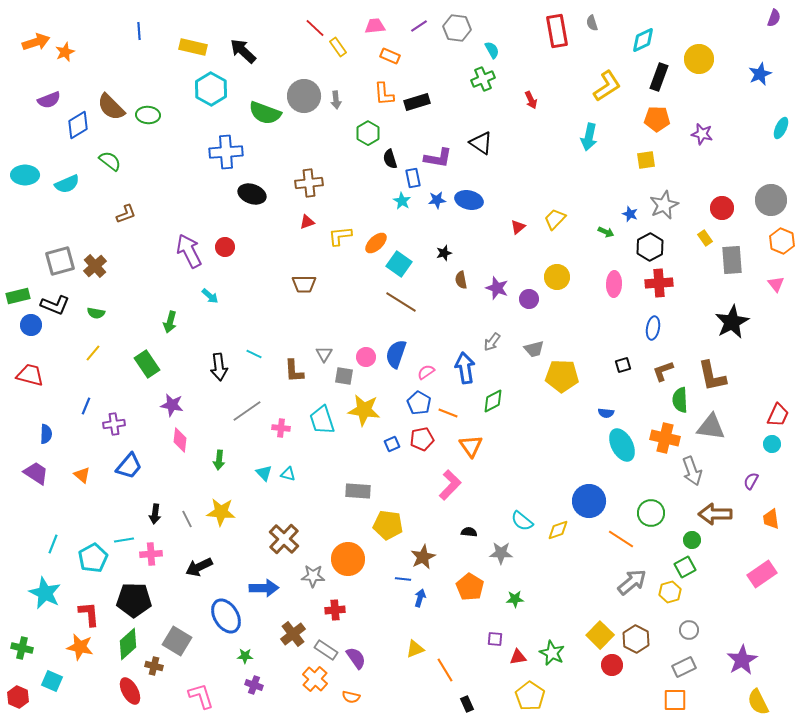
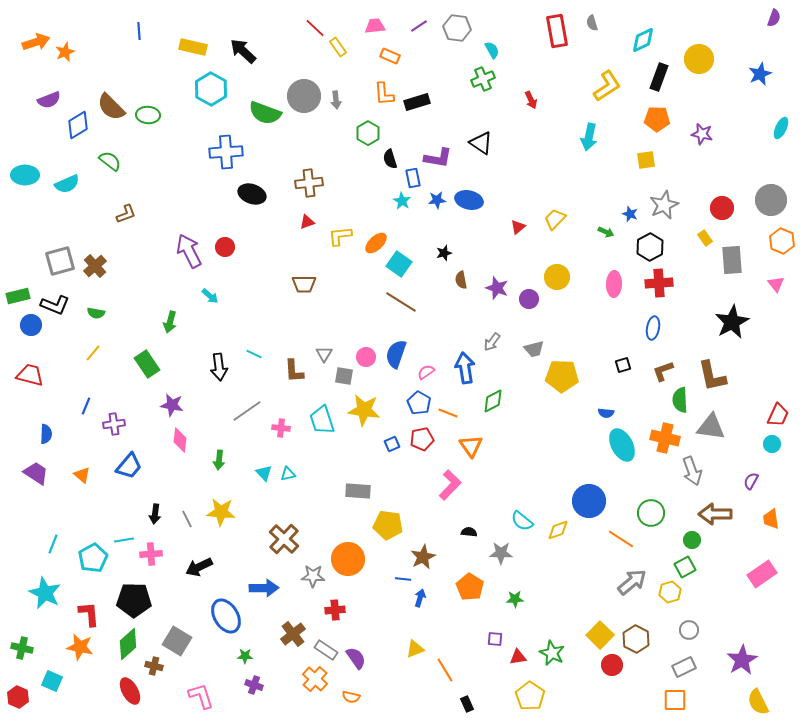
cyan triangle at (288, 474): rotated 28 degrees counterclockwise
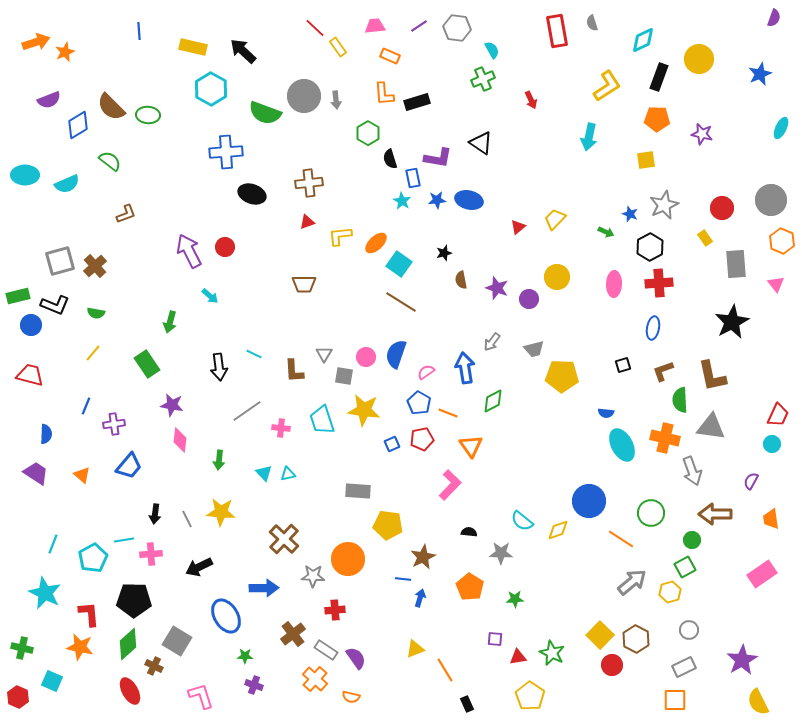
gray rectangle at (732, 260): moved 4 px right, 4 px down
brown cross at (154, 666): rotated 12 degrees clockwise
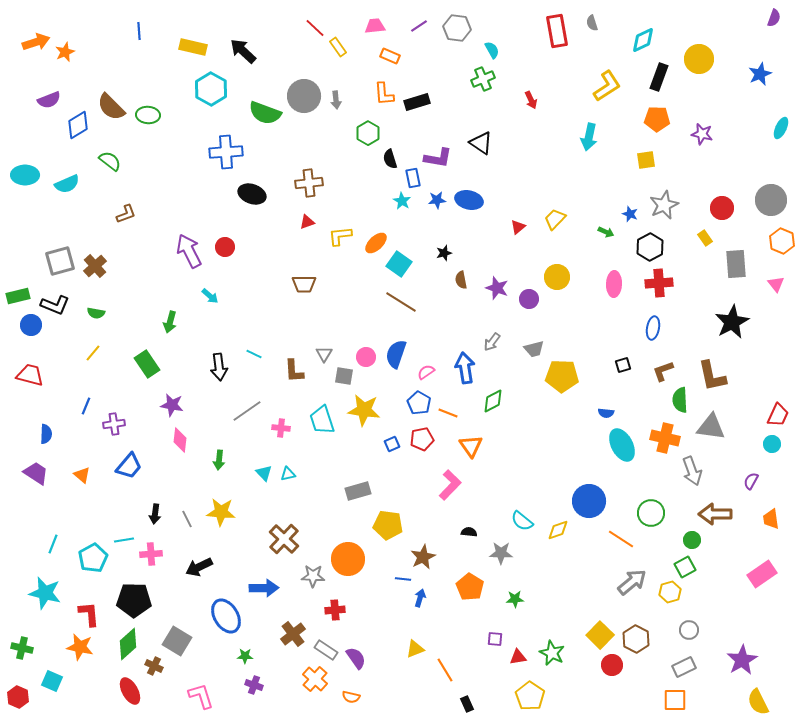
gray rectangle at (358, 491): rotated 20 degrees counterclockwise
cyan star at (45, 593): rotated 12 degrees counterclockwise
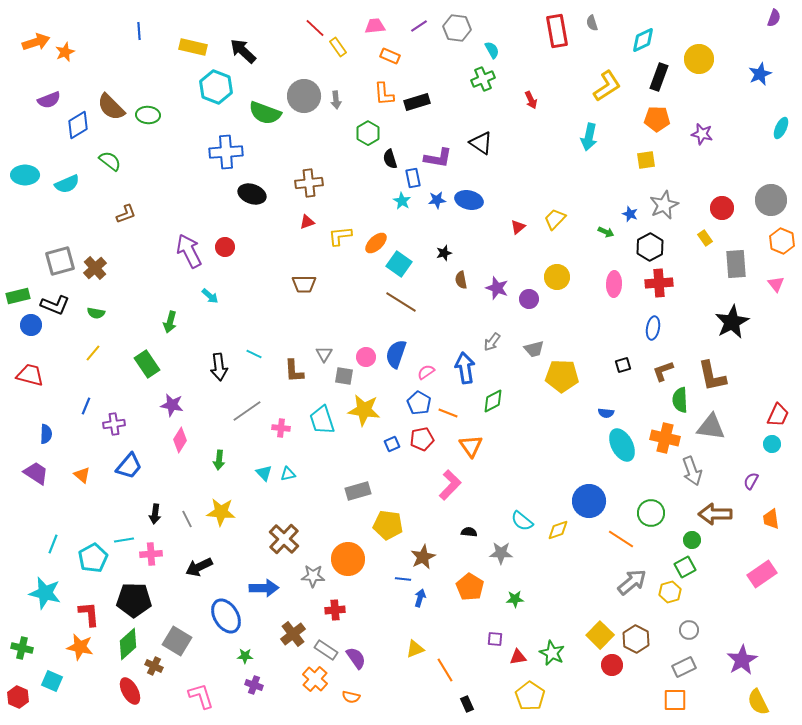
cyan hexagon at (211, 89): moved 5 px right, 2 px up; rotated 8 degrees counterclockwise
brown cross at (95, 266): moved 2 px down
pink diamond at (180, 440): rotated 25 degrees clockwise
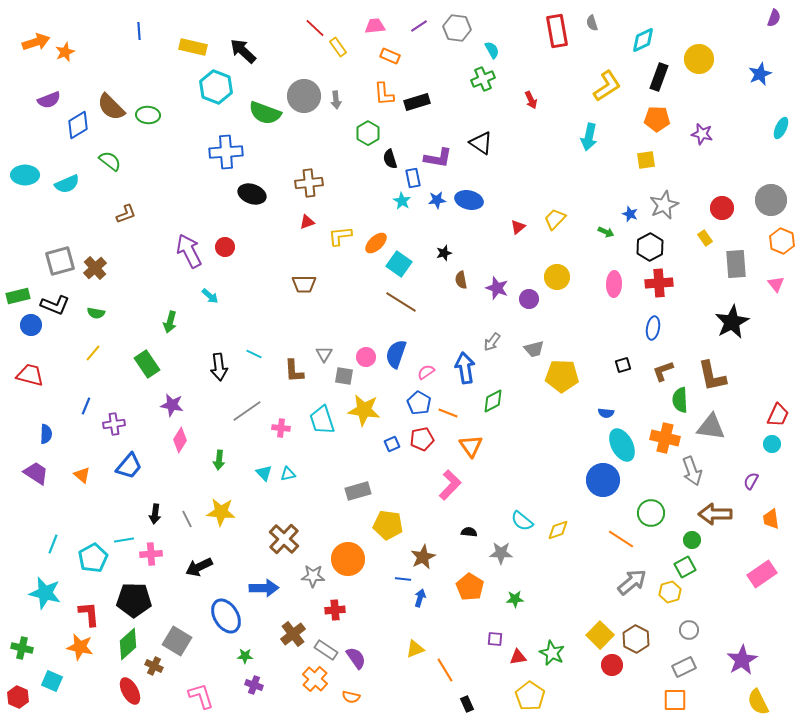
blue circle at (589, 501): moved 14 px right, 21 px up
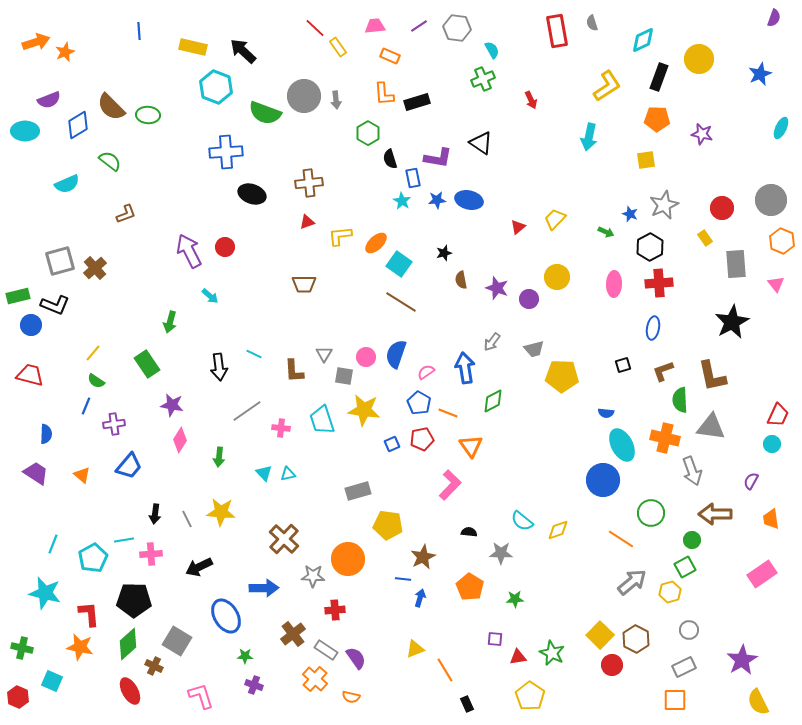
cyan ellipse at (25, 175): moved 44 px up
green semicircle at (96, 313): moved 68 px down; rotated 24 degrees clockwise
green arrow at (219, 460): moved 3 px up
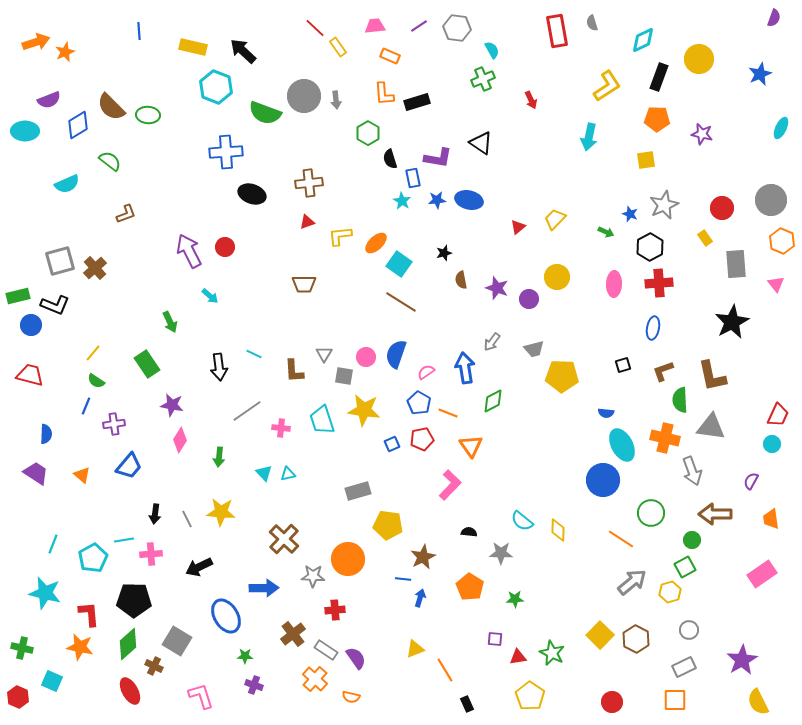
green arrow at (170, 322): rotated 40 degrees counterclockwise
yellow diamond at (558, 530): rotated 70 degrees counterclockwise
red circle at (612, 665): moved 37 px down
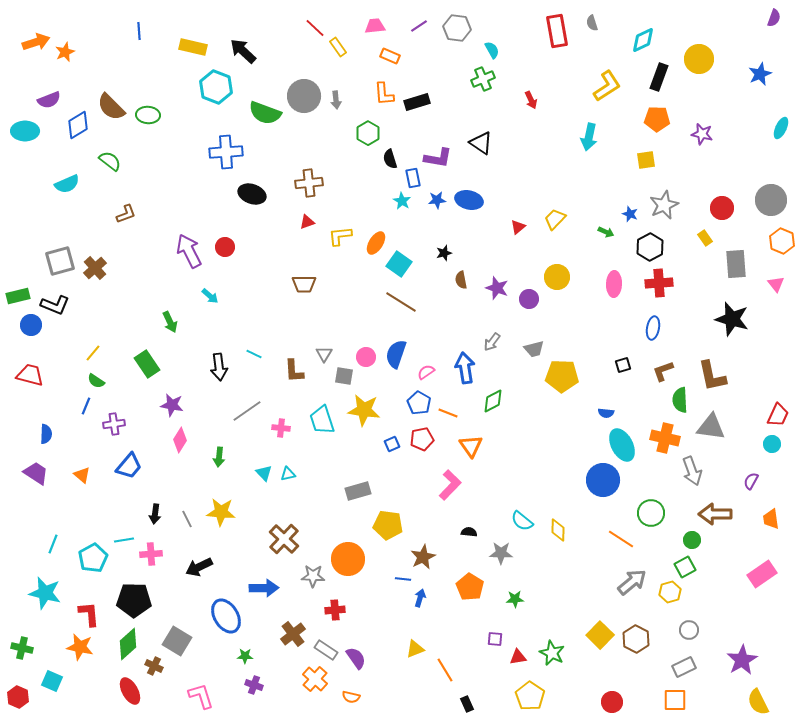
orange ellipse at (376, 243): rotated 15 degrees counterclockwise
black star at (732, 322): moved 3 px up; rotated 28 degrees counterclockwise
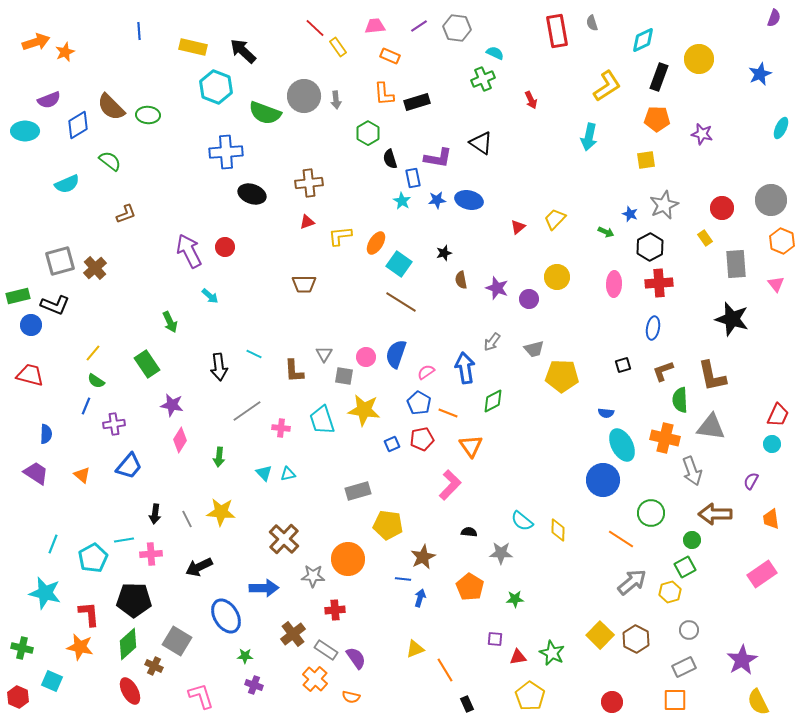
cyan semicircle at (492, 50): moved 3 px right, 3 px down; rotated 36 degrees counterclockwise
